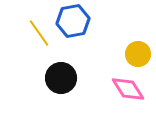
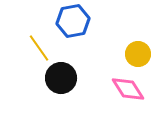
yellow line: moved 15 px down
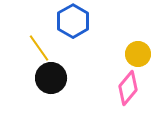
blue hexagon: rotated 20 degrees counterclockwise
black circle: moved 10 px left
pink diamond: moved 1 px up; rotated 72 degrees clockwise
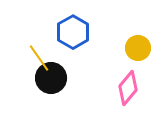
blue hexagon: moved 11 px down
yellow line: moved 10 px down
yellow circle: moved 6 px up
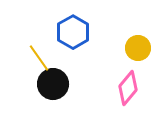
black circle: moved 2 px right, 6 px down
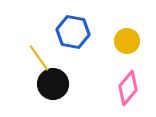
blue hexagon: rotated 20 degrees counterclockwise
yellow circle: moved 11 px left, 7 px up
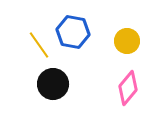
yellow line: moved 13 px up
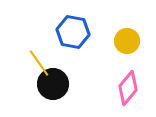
yellow line: moved 18 px down
